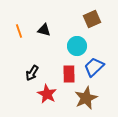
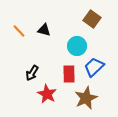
brown square: rotated 30 degrees counterclockwise
orange line: rotated 24 degrees counterclockwise
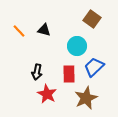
black arrow: moved 5 px right, 1 px up; rotated 21 degrees counterclockwise
